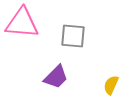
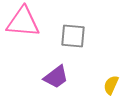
pink triangle: moved 1 px right, 1 px up
purple trapezoid: rotated 8 degrees clockwise
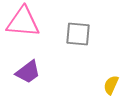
gray square: moved 5 px right, 2 px up
purple trapezoid: moved 28 px left, 5 px up
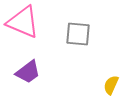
pink triangle: rotated 18 degrees clockwise
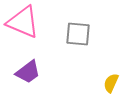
yellow semicircle: moved 2 px up
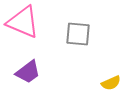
yellow semicircle: rotated 138 degrees counterclockwise
